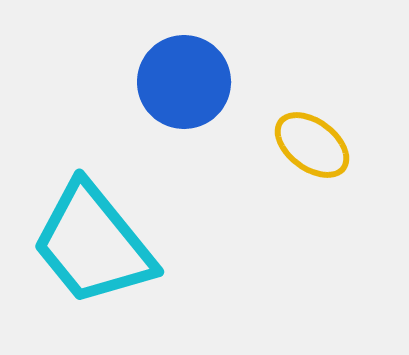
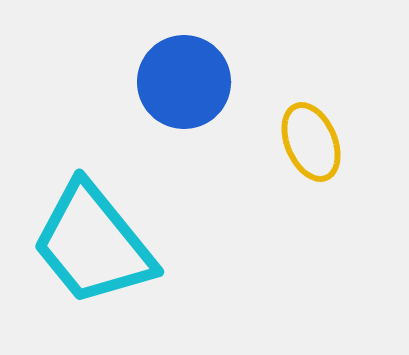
yellow ellipse: moved 1 px left, 3 px up; rotated 30 degrees clockwise
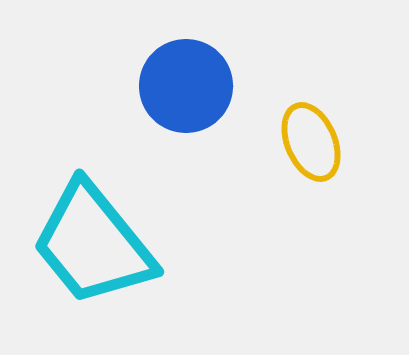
blue circle: moved 2 px right, 4 px down
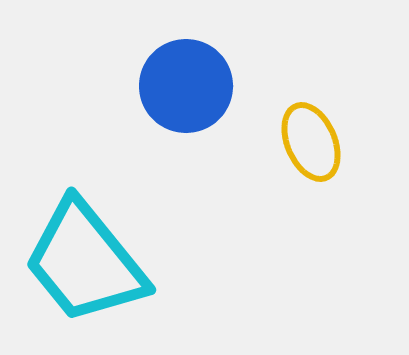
cyan trapezoid: moved 8 px left, 18 px down
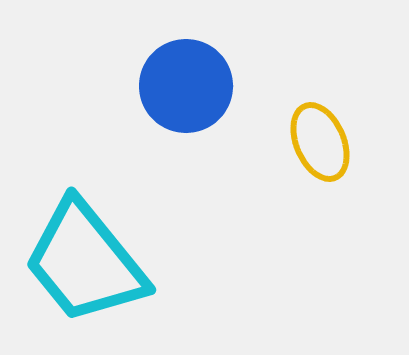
yellow ellipse: moved 9 px right
